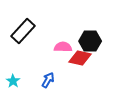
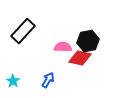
black hexagon: moved 2 px left; rotated 10 degrees counterclockwise
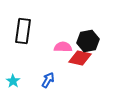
black rectangle: rotated 35 degrees counterclockwise
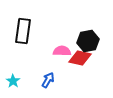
pink semicircle: moved 1 px left, 4 px down
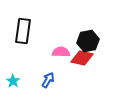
pink semicircle: moved 1 px left, 1 px down
red diamond: moved 2 px right
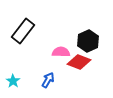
black rectangle: rotated 30 degrees clockwise
black hexagon: rotated 15 degrees counterclockwise
red diamond: moved 3 px left, 4 px down; rotated 10 degrees clockwise
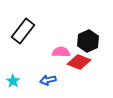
blue arrow: rotated 133 degrees counterclockwise
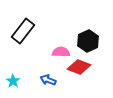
red diamond: moved 5 px down
blue arrow: rotated 35 degrees clockwise
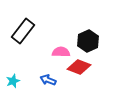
cyan star: rotated 16 degrees clockwise
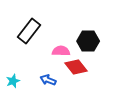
black rectangle: moved 6 px right
black hexagon: rotated 25 degrees clockwise
pink semicircle: moved 1 px up
red diamond: moved 3 px left; rotated 30 degrees clockwise
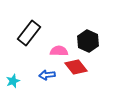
black rectangle: moved 2 px down
black hexagon: rotated 25 degrees clockwise
pink semicircle: moved 2 px left
blue arrow: moved 1 px left, 5 px up; rotated 28 degrees counterclockwise
